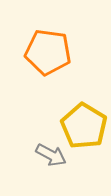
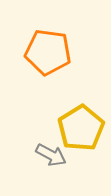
yellow pentagon: moved 3 px left, 2 px down; rotated 9 degrees clockwise
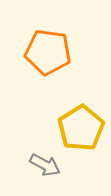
gray arrow: moved 6 px left, 10 px down
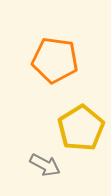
orange pentagon: moved 7 px right, 8 px down
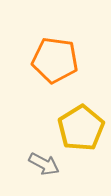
gray arrow: moved 1 px left, 1 px up
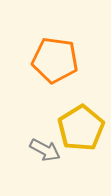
gray arrow: moved 1 px right, 14 px up
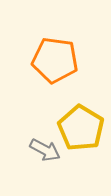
yellow pentagon: rotated 9 degrees counterclockwise
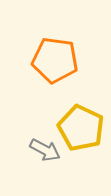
yellow pentagon: rotated 6 degrees counterclockwise
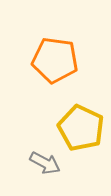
gray arrow: moved 13 px down
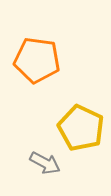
orange pentagon: moved 18 px left
